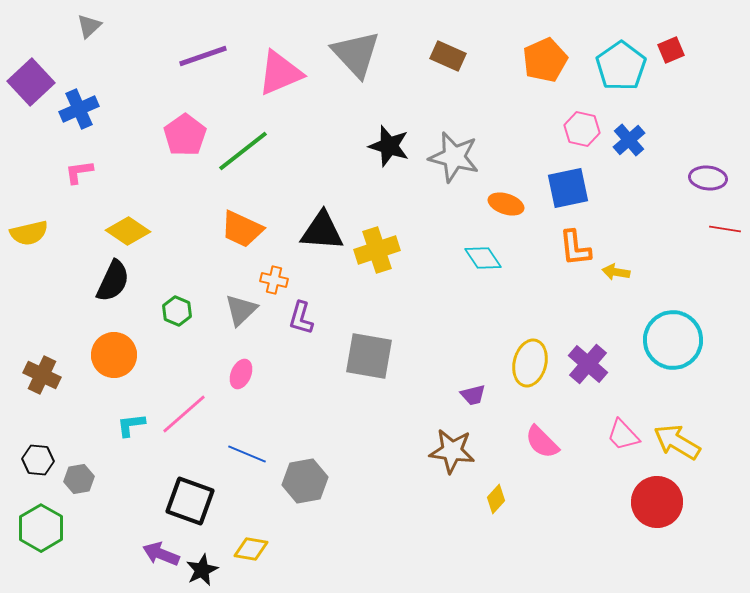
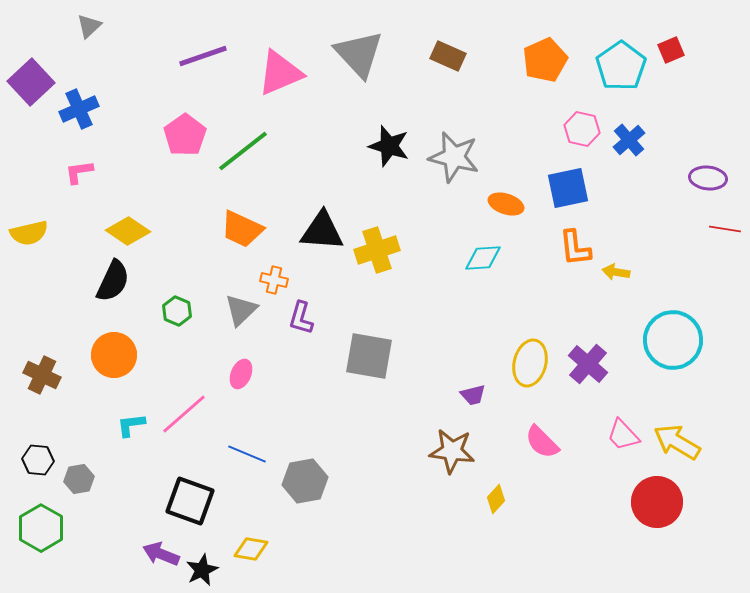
gray triangle at (356, 54): moved 3 px right
cyan diamond at (483, 258): rotated 60 degrees counterclockwise
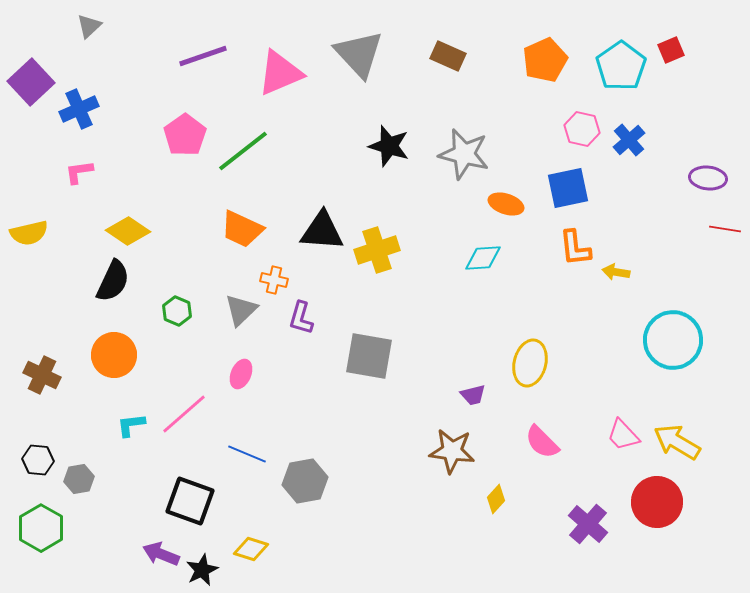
gray star at (454, 157): moved 10 px right, 3 px up
purple cross at (588, 364): moved 160 px down
yellow diamond at (251, 549): rotated 8 degrees clockwise
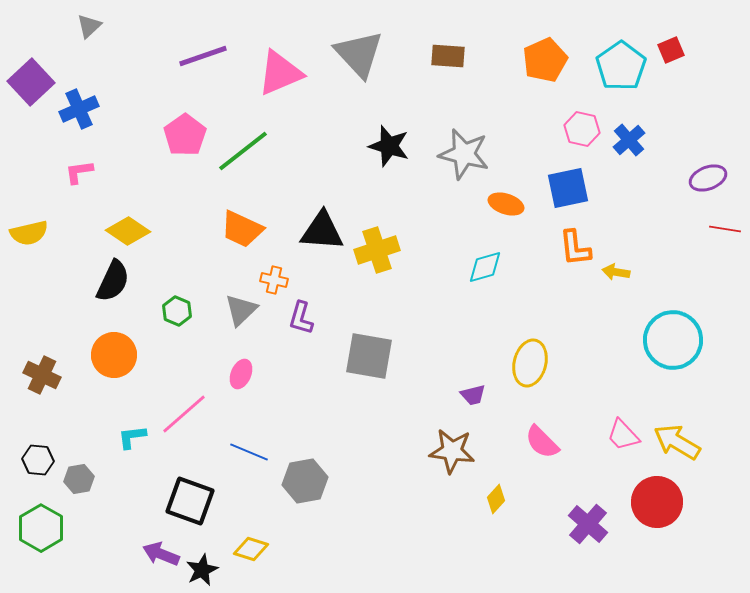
brown rectangle at (448, 56): rotated 20 degrees counterclockwise
purple ellipse at (708, 178): rotated 27 degrees counterclockwise
cyan diamond at (483, 258): moved 2 px right, 9 px down; rotated 12 degrees counterclockwise
cyan L-shape at (131, 425): moved 1 px right, 12 px down
blue line at (247, 454): moved 2 px right, 2 px up
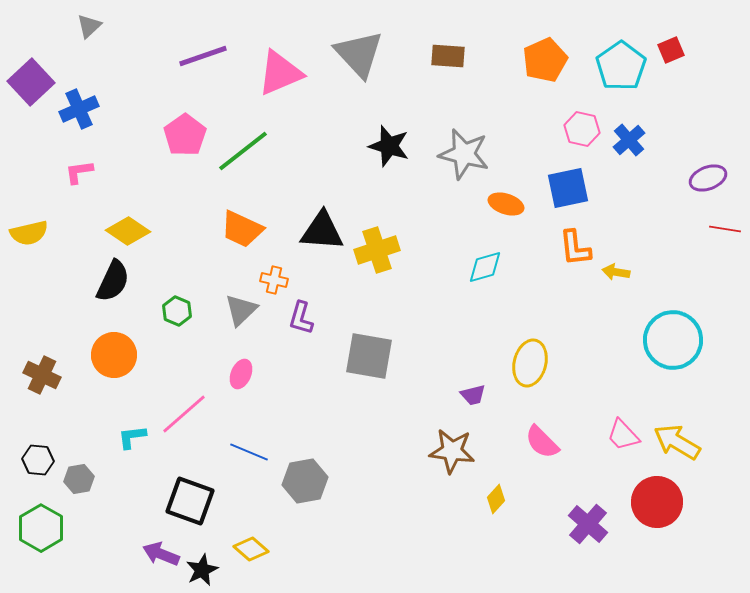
yellow diamond at (251, 549): rotated 24 degrees clockwise
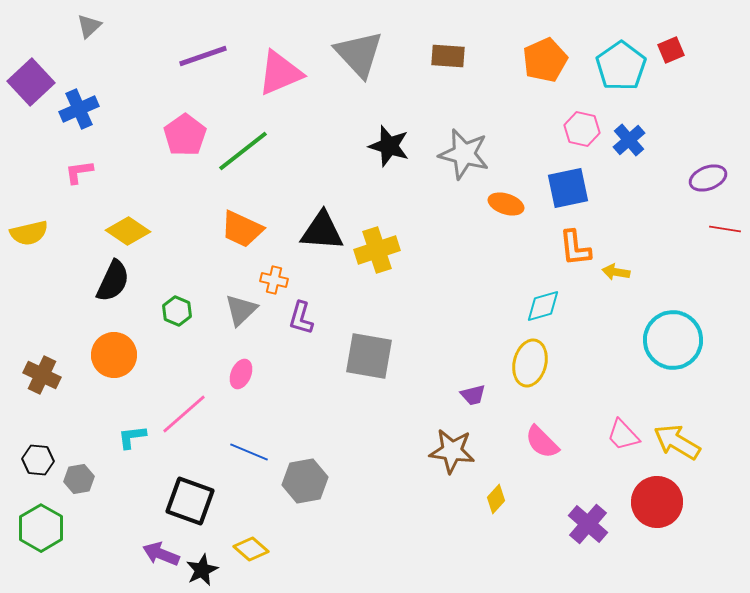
cyan diamond at (485, 267): moved 58 px right, 39 px down
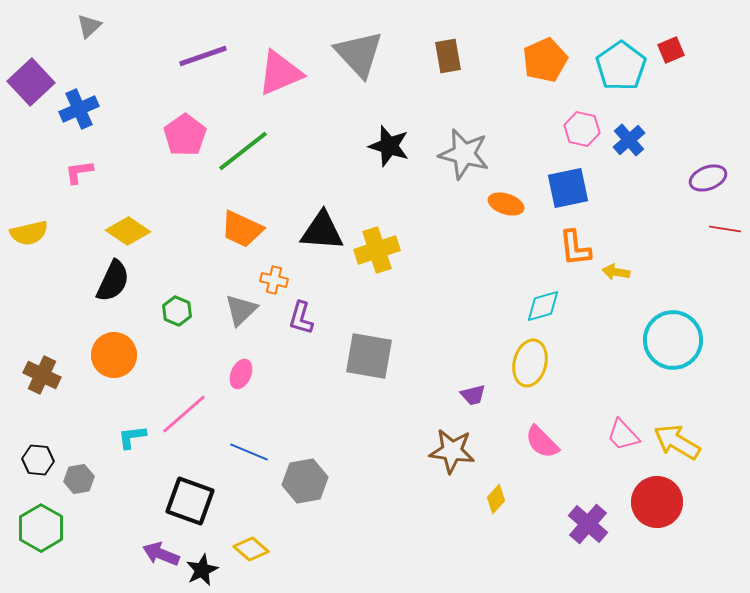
brown rectangle at (448, 56): rotated 76 degrees clockwise
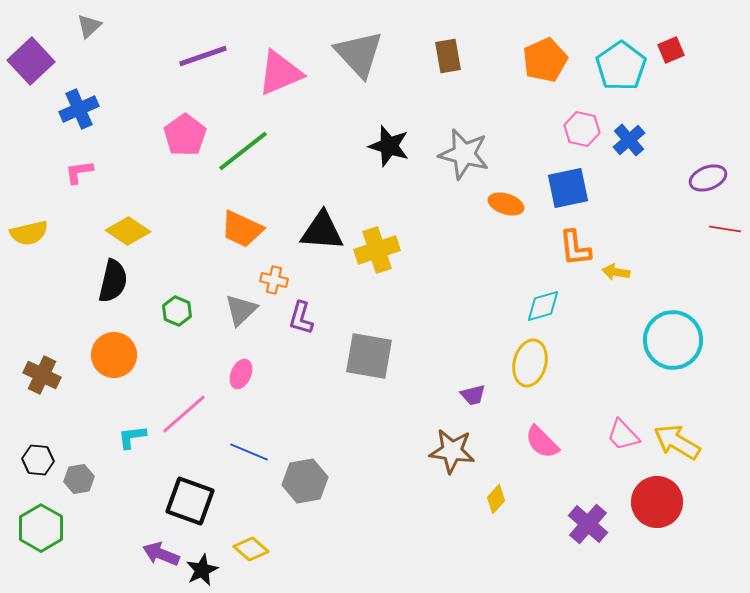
purple square at (31, 82): moved 21 px up
black semicircle at (113, 281): rotated 12 degrees counterclockwise
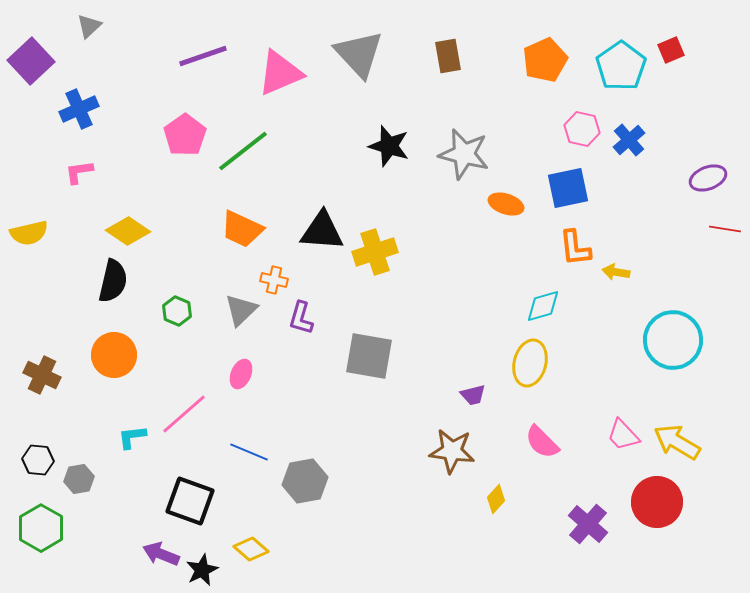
yellow cross at (377, 250): moved 2 px left, 2 px down
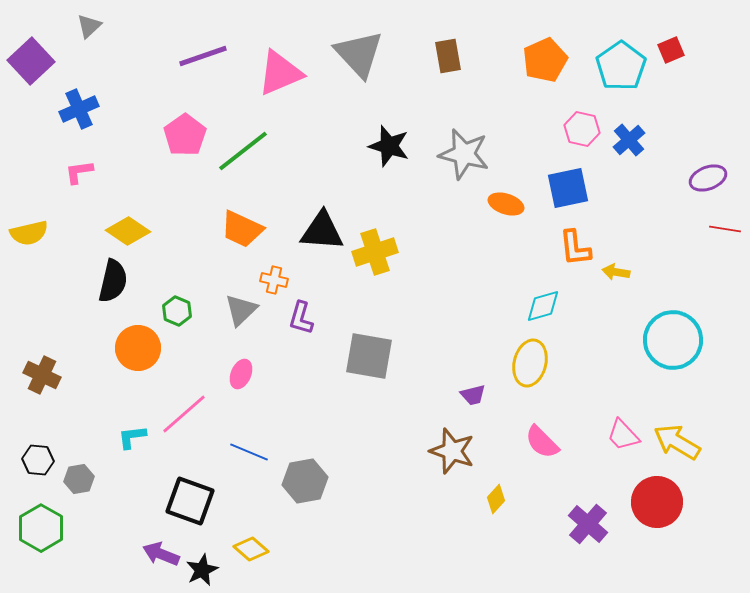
orange circle at (114, 355): moved 24 px right, 7 px up
brown star at (452, 451): rotated 12 degrees clockwise
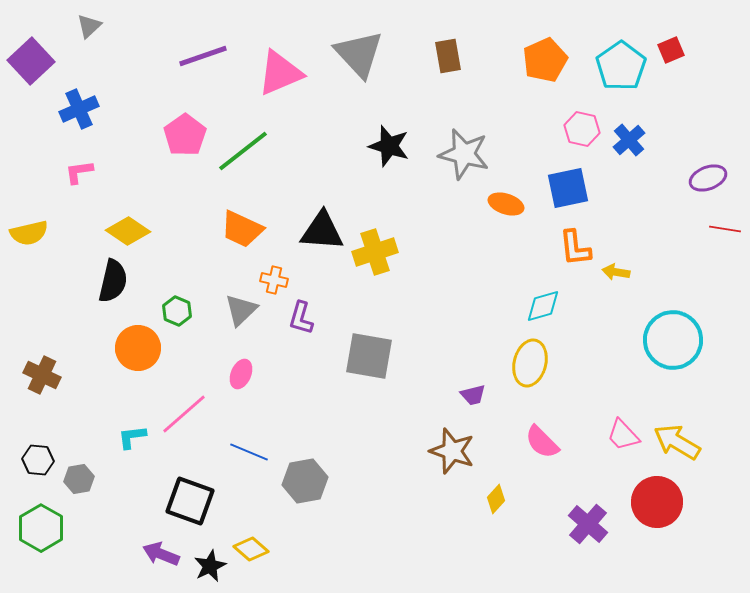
black star at (202, 570): moved 8 px right, 4 px up
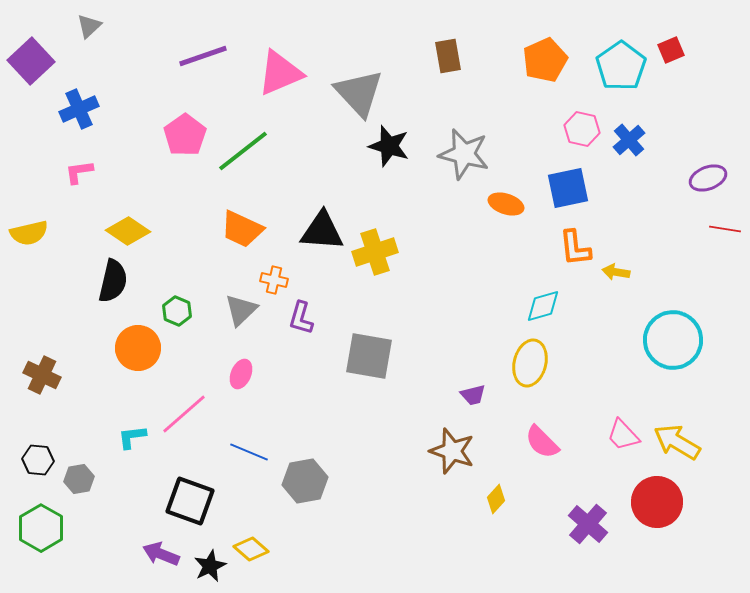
gray triangle at (359, 54): moved 39 px down
